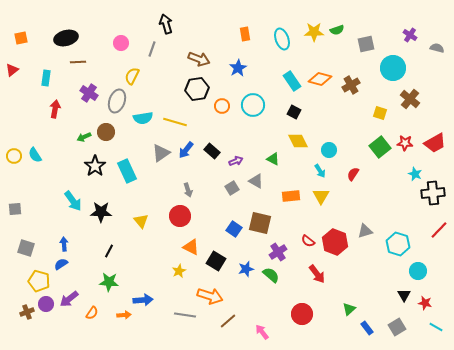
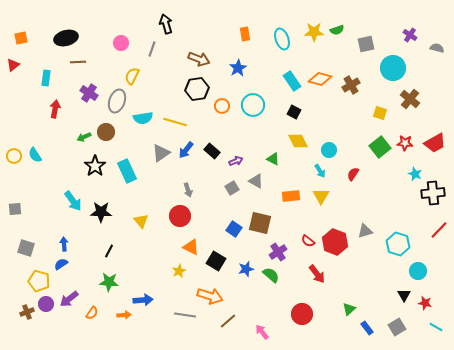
red triangle at (12, 70): moved 1 px right, 5 px up
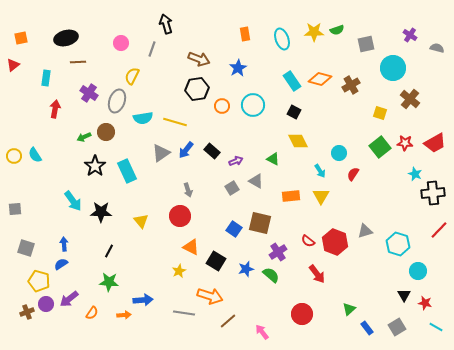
cyan circle at (329, 150): moved 10 px right, 3 px down
gray line at (185, 315): moved 1 px left, 2 px up
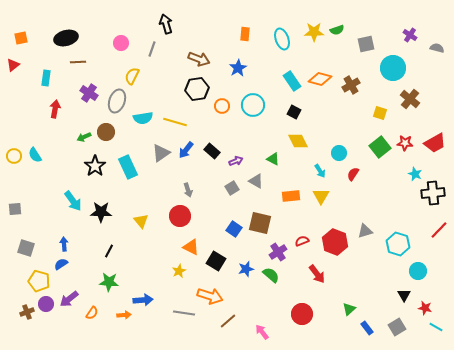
orange rectangle at (245, 34): rotated 16 degrees clockwise
cyan rectangle at (127, 171): moved 1 px right, 4 px up
red semicircle at (308, 241): moved 6 px left; rotated 120 degrees clockwise
red star at (425, 303): moved 5 px down
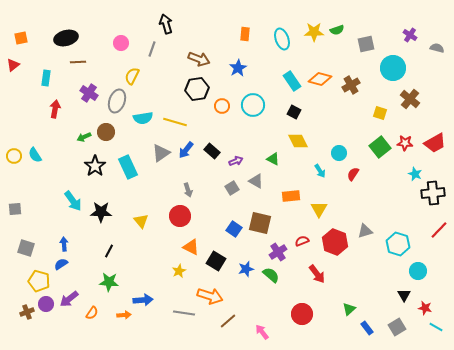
yellow triangle at (321, 196): moved 2 px left, 13 px down
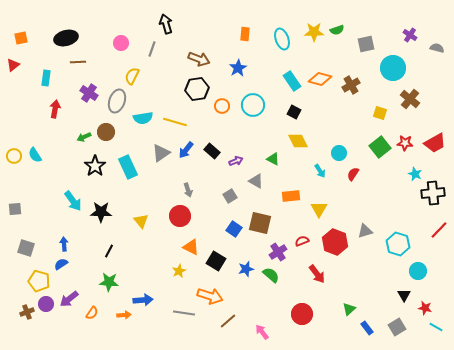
gray square at (232, 188): moved 2 px left, 8 px down
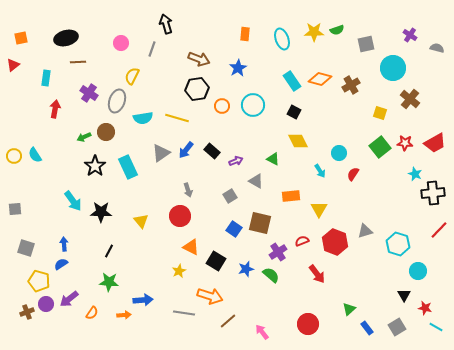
yellow line at (175, 122): moved 2 px right, 4 px up
red circle at (302, 314): moved 6 px right, 10 px down
